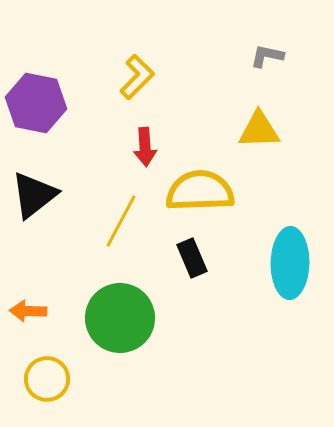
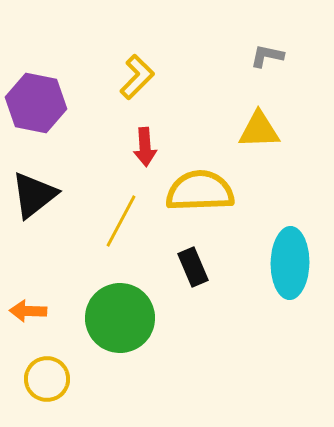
black rectangle: moved 1 px right, 9 px down
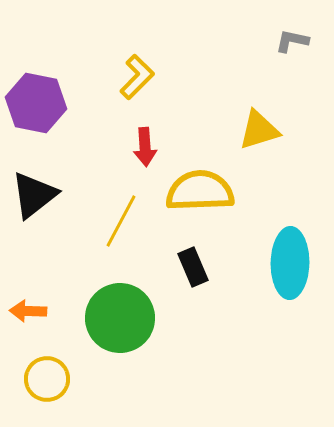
gray L-shape: moved 25 px right, 15 px up
yellow triangle: rotated 15 degrees counterclockwise
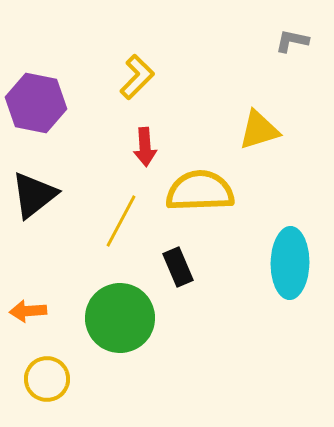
black rectangle: moved 15 px left
orange arrow: rotated 6 degrees counterclockwise
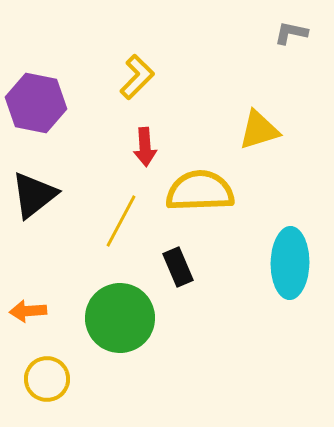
gray L-shape: moved 1 px left, 8 px up
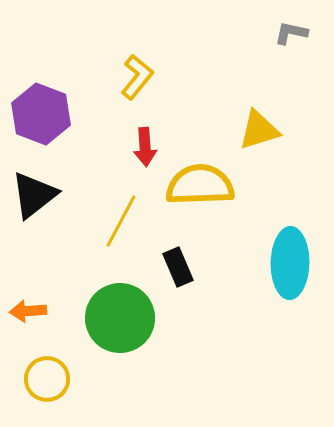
yellow L-shape: rotated 6 degrees counterclockwise
purple hexagon: moved 5 px right, 11 px down; rotated 10 degrees clockwise
yellow semicircle: moved 6 px up
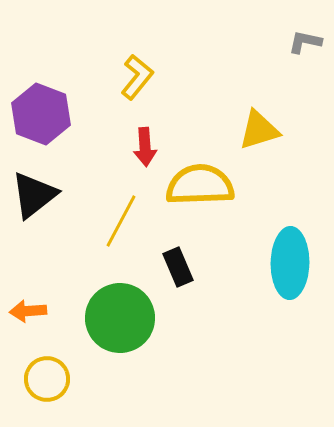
gray L-shape: moved 14 px right, 9 px down
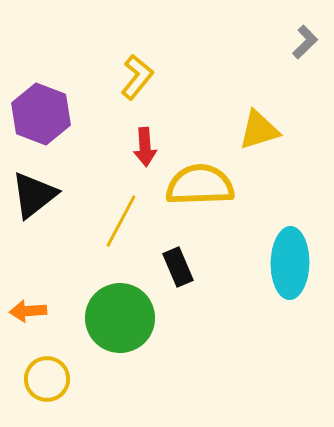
gray L-shape: rotated 124 degrees clockwise
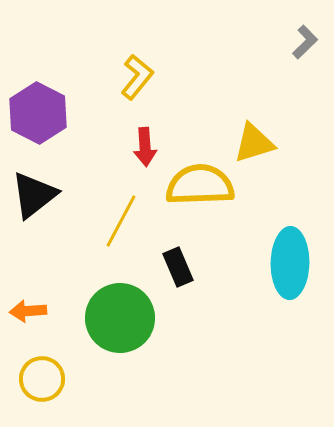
purple hexagon: moved 3 px left, 1 px up; rotated 6 degrees clockwise
yellow triangle: moved 5 px left, 13 px down
yellow circle: moved 5 px left
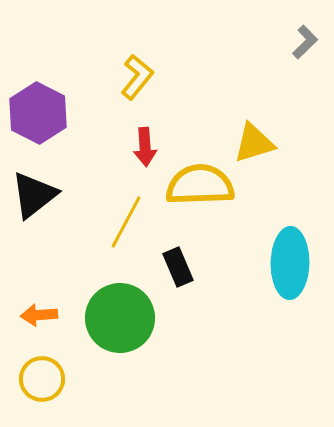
yellow line: moved 5 px right, 1 px down
orange arrow: moved 11 px right, 4 px down
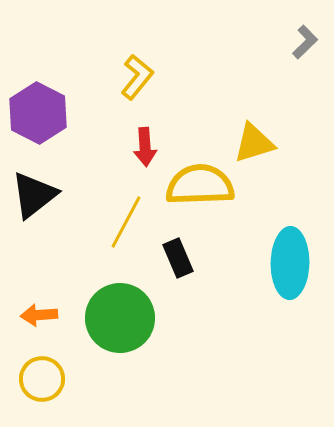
black rectangle: moved 9 px up
